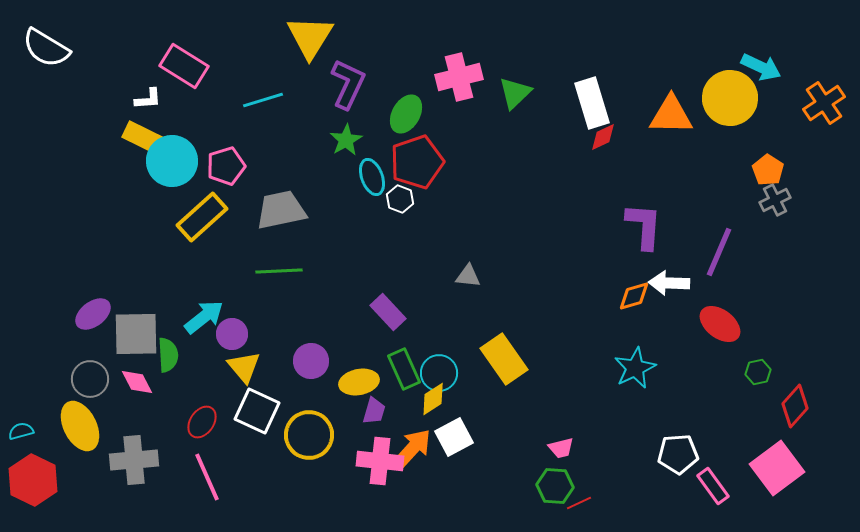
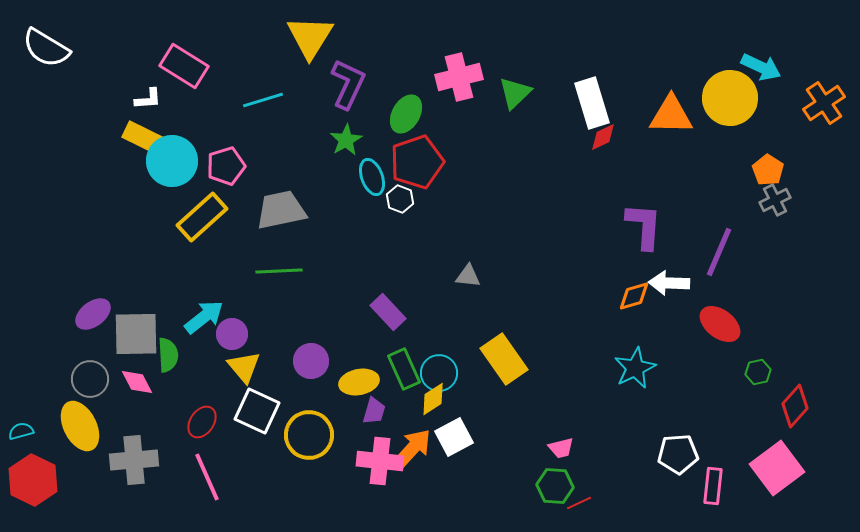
pink rectangle at (713, 486): rotated 42 degrees clockwise
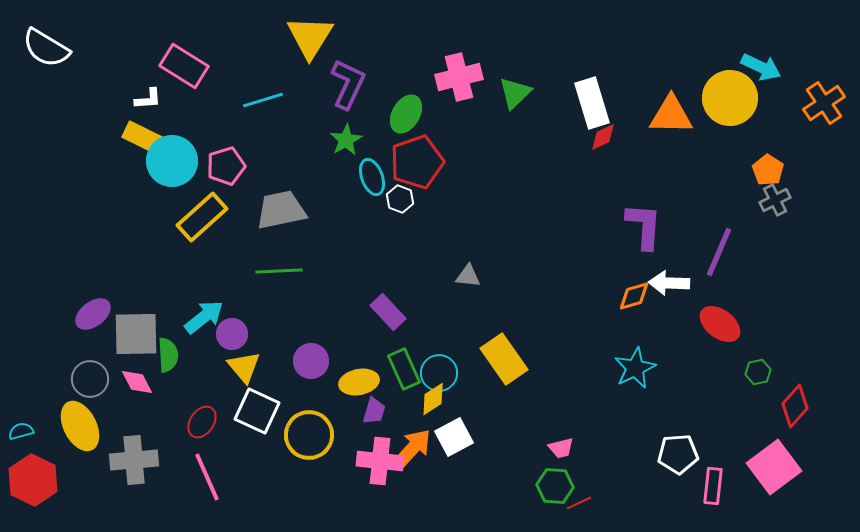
pink square at (777, 468): moved 3 px left, 1 px up
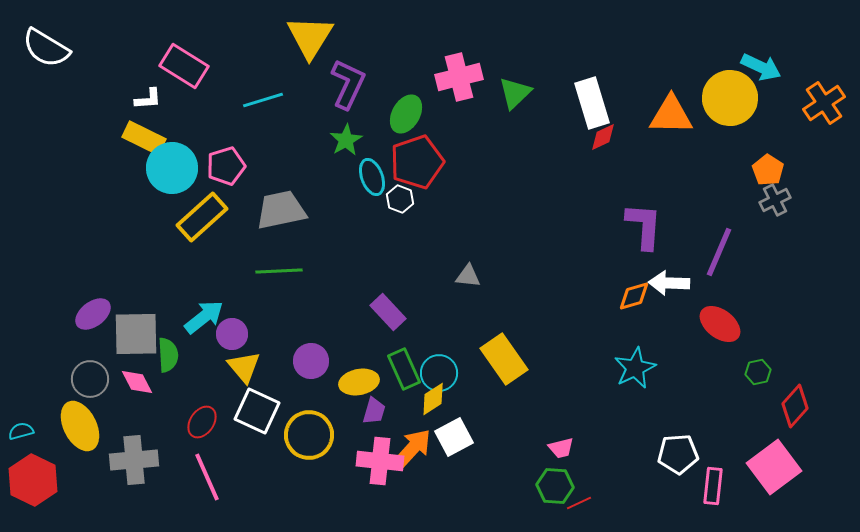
cyan circle at (172, 161): moved 7 px down
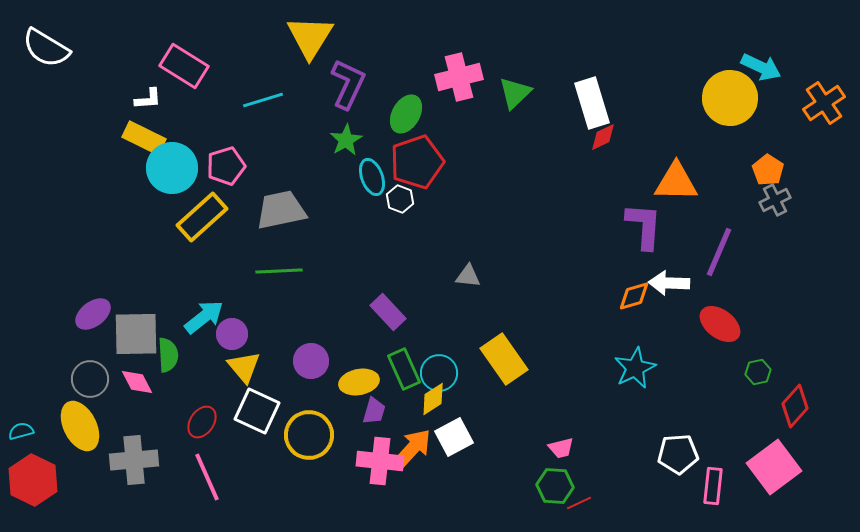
orange triangle at (671, 115): moved 5 px right, 67 px down
